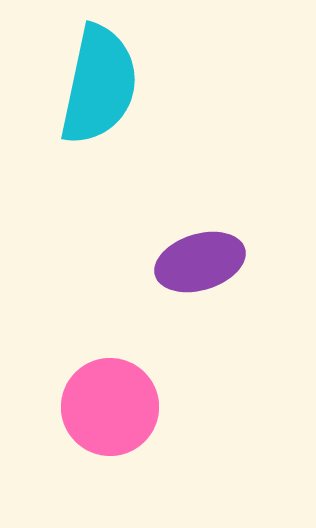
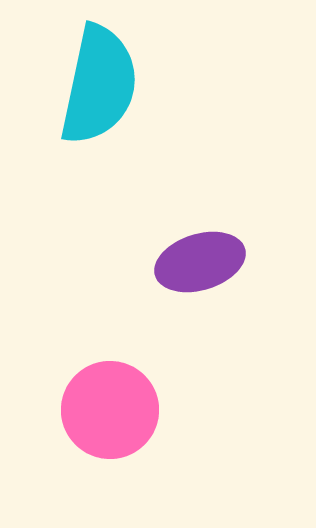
pink circle: moved 3 px down
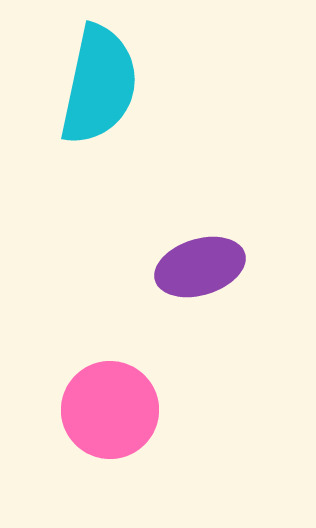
purple ellipse: moved 5 px down
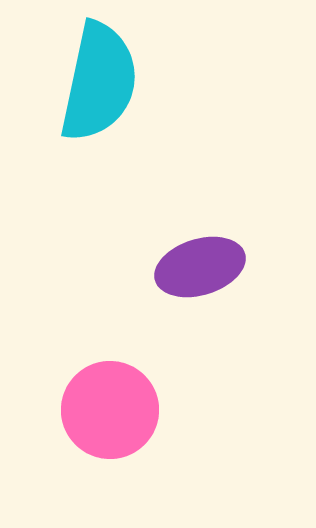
cyan semicircle: moved 3 px up
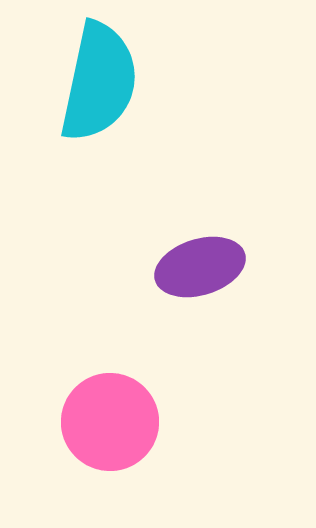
pink circle: moved 12 px down
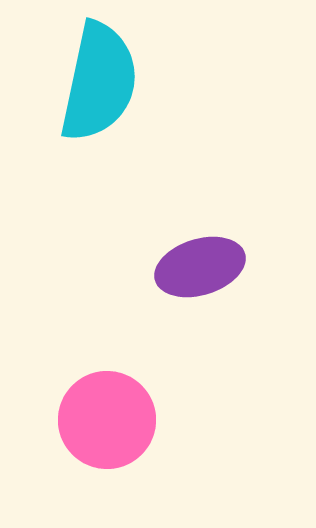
pink circle: moved 3 px left, 2 px up
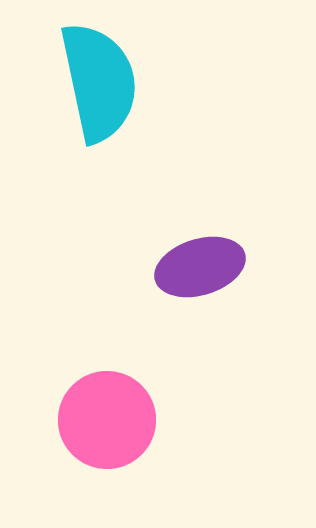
cyan semicircle: rotated 24 degrees counterclockwise
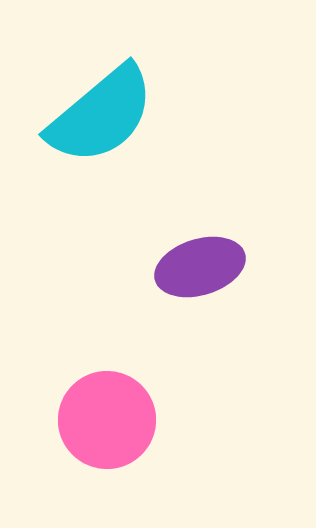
cyan semicircle: moved 2 px right, 33 px down; rotated 62 degrees clockwise
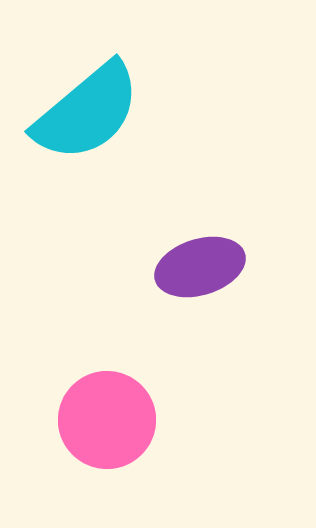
cyan semicircle: moved 14 px left, 3 px up
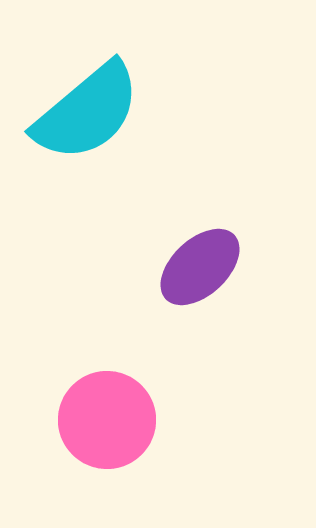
purple ellipse: rotated 26 degrees counterclockwise
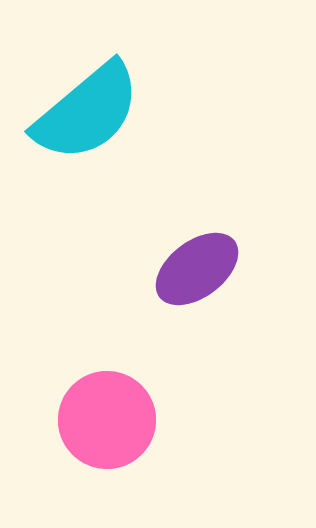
purple ellipse: moved 3 px left, 2 px down; rotated 6 degrees clockwise
